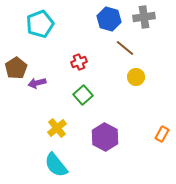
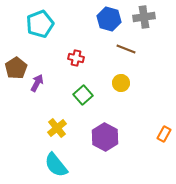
brown line: moved 1 px right, 1 px down; rotated 18 degrees counterclockwise
red cross: moved 3 px left, 4 px up; rotated 35 degrees clockwise
yellow circle: moved 15 px left, 6 px down
purple arrow: rotated 132 degrees clockwise
orange rectangle: moved 2 px right
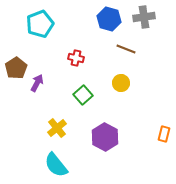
orange rectangle: rotated 14 degrees counterclockwise
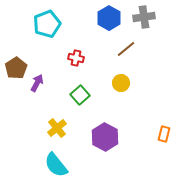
blue hexagon: moved 1 px up; rotated 15 degrees clockwise
cyan pentagon: moved 7 px right
brown line: rotated 60 degrees counterclockwise
green square: moved 3 px left
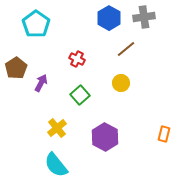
cyan pentagon: moved 11 px left; rotated 16 degrees counterclockwise
red cross: moved 1 px right, 1 px down; rotated 14 degrees clockwise
purple arrow: moved 4 px right
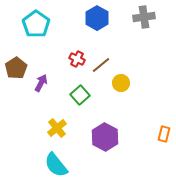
blue hexagon: moved 12 px left
brown line: moved 25 px left, 16 px down
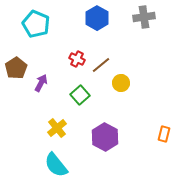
cyan pentagon: rotated 12 degrees counterclockwise
